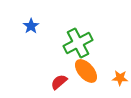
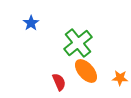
blue star: moved 3 px up
green cross: rotated 12 degrees counterclockwise
red semicircle: rotated 108 degrees clockwise
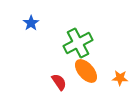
green cross: rotated 12 degrees clockwise
red semicircle: rotated 12 degrees counterclockwise
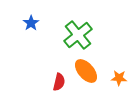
green cross: moved 8 px up; rotated 12 degrees counterclockwise
orange star: moved 1 px left
red semicircle: rotated 48 degrees clockwise
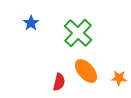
green cross: moved 2 px up; rotated 8 degrees counterclockwise
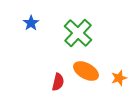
orange ellipse: rotated 20 degrees counterclockwise
orange star: rotated 21 degrees counterclockwise
red semicircle: moved 1 px left
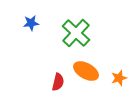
blue star: rotated 28 degrees clockwise
green cross: moved 2 px left
